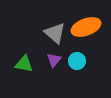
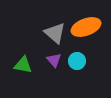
purple triangle: rotated 21 degrees counterclockwise
green triangle: moved 1 px left, 1 px down
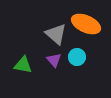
orange ellipse: moved 3 px up; rotated 44 degrees clockwise
gray triangle: moved 1 px right, 1 px down
cyan circle: moved 4 px up
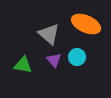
gray triangle: moved 7 px left
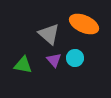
orange ellipse: moved 2 px left
cyan circle: moved 2 px left, 1 px down
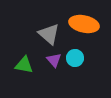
orange ellipse: rotated 12 degrees counterclockwise
green triangle: moved 1 px right
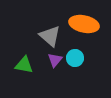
gray triangle: moved 1 px right, 2 px down
purple triangle: moved 1 px right; rotated 21 degrees clockwise
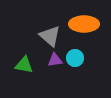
orange ellipse: rotated 12 degrees counterclockwise
purple triangle: rotated 42 degrees clockwise
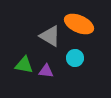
orange ellipse: moved 5 px left; rotated 24 degrees clockwise
gray triangle: rotated 10 degrees counterclockwise
purple triangle: moved 9 px left, 11 px down; rotated 14 degrees clockwise
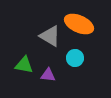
purple triangle: moved 2 px right, 4 px down
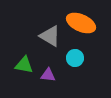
orange ellipse: moved 2 px right, 1 px up
